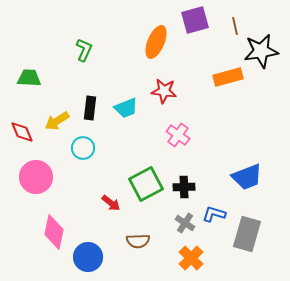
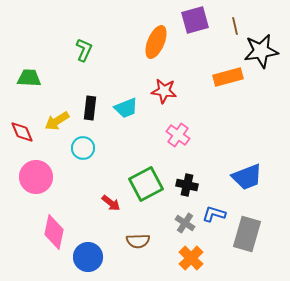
black cross: moved 3 px right, 2 px up; rotated 15 degrees clockwise
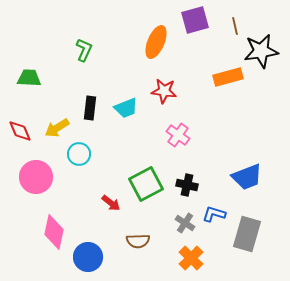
yellow arrow: moved 7 px down
red diamond: moved 2 px left, 1 px up
cyan circle: moved 4 px left, 6 px down
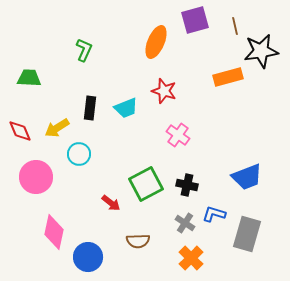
red star: rotated 10 degrees clockwise
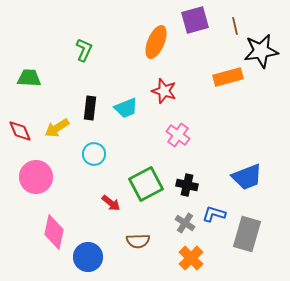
cyan circle: moved 15 px right
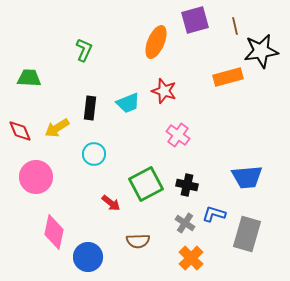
cyan trapezoid: moved 2 px right, 5 px up
blue trapezoid: rotated 16 degrees clockwise
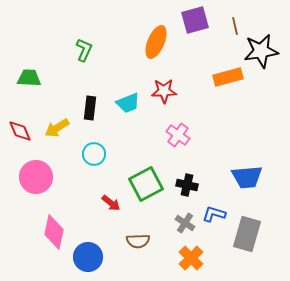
red star: rotated 20 degrees counterclockwise
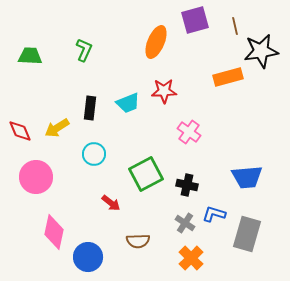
green trapezoid: moved 1 px right, 22 px up
pink cross: moved 11 px right, 3 px up
green square: moved 10 px up
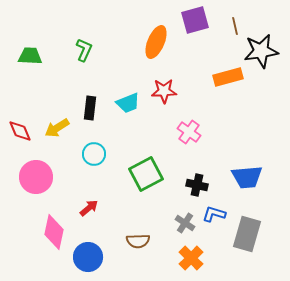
black cross: moved 10 px right
red arrow: moved 22 px left, 5 px down; rotated 78 degrees counterclockwise
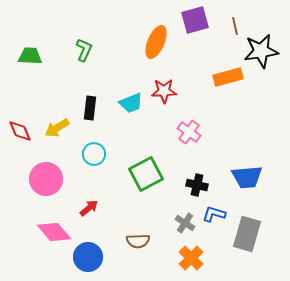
cyan trapezoid: moved 3 px right
pink circle: moved 10 px right, 2 px down
pink diamond: rotated 52 degrees counterclockwise
